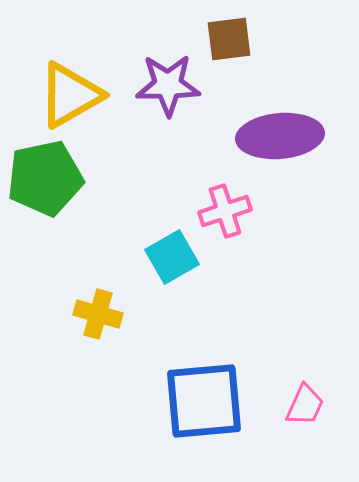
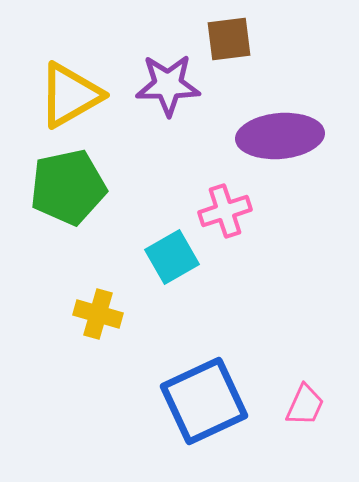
green pentagon: moved 23 px right, 9 px down
blue square: rotated 20 degrees counterclockwise
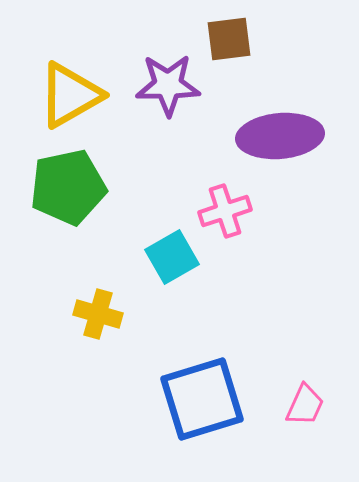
blue square: moved 2 px left, 2 px up; rotated 8 degrees clockwise
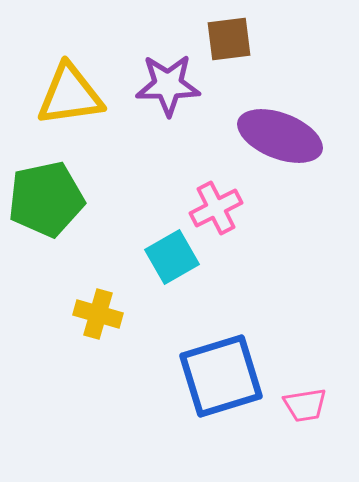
yellow triangle: rotated 22 degrees clockwise
purple ellipse: rotated 26 degrees clockwise
green pentagon: moved 22 px left, 12 px down
pink cross: moved 9 px left, 3 px up; rotated 9 degrees counterclockwise
blue square: moved 19 px right, 23 px up
pink trapezoid: rotated 57 degrees clockwise
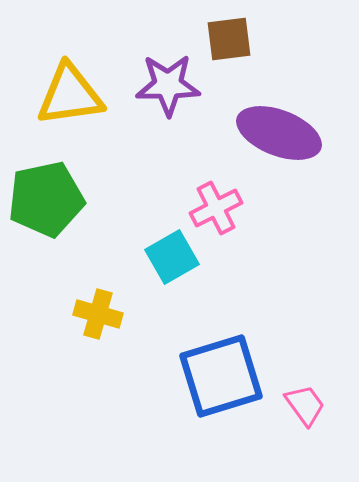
purple ellipse: moved 1 px left, 3 px up
pink trapezoid: rotated 117 degrees counterclockwise
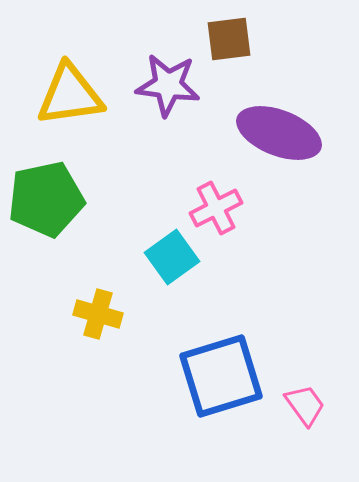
purple star: rotated 8 degrees clockwise
cyan square: rotated 6 degrees counterclockwise
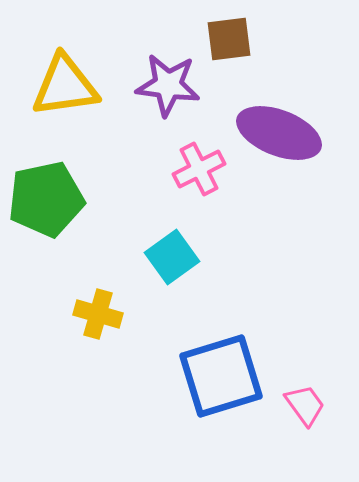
yellow triangle: moved 5 px left, 9 px up
pink cross: moved 17 px left, 39 px up
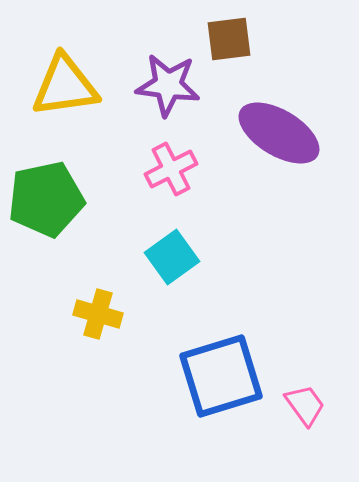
purple ellipse: rotated 10 degrees clockwise
pink cross: moved 28 px left
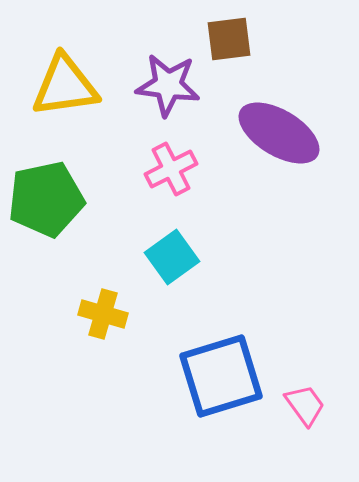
yellow cross: moved 5 px right
